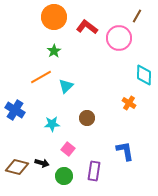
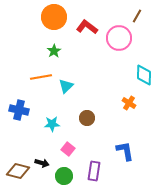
orange line: rotated 20 degrees clockwise
blue cross: moved 4 px right; rotated 18 degrees counterclockwise
brown diamond: moved 1 px right, 4 px down
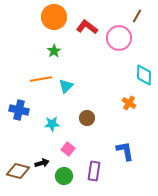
orange line: moved 2 px down
black arrow: rotated 32 degrees counterclockwise
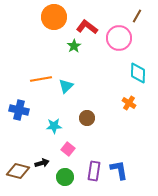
green star: moved 20 px right, 5 px up
cyan diamond: moved 6 px left, 2 px up
cyan star: moved 2 px right, 2 px down
blue L-shape: moved 6 px left, 19 px down
green circle: moved 1 px right, 1 px down
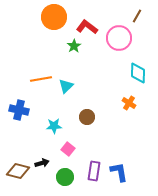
brown circle: moved 1 px up
blue L-shape: moved 2 px down
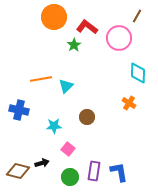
green star: moved 1 px up
green circle: moved 5 px right
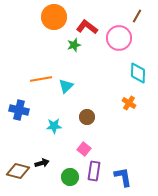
green star: rotated 16 degrees clockwise
pink square: moved 16 px right
blue L-shape: moved 4 px right, 5 px down
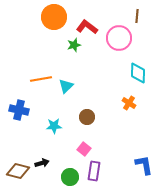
brown line: rotated 24 degrees counterclockwise
blue L-shape: moved 21 px right, 12 px up
